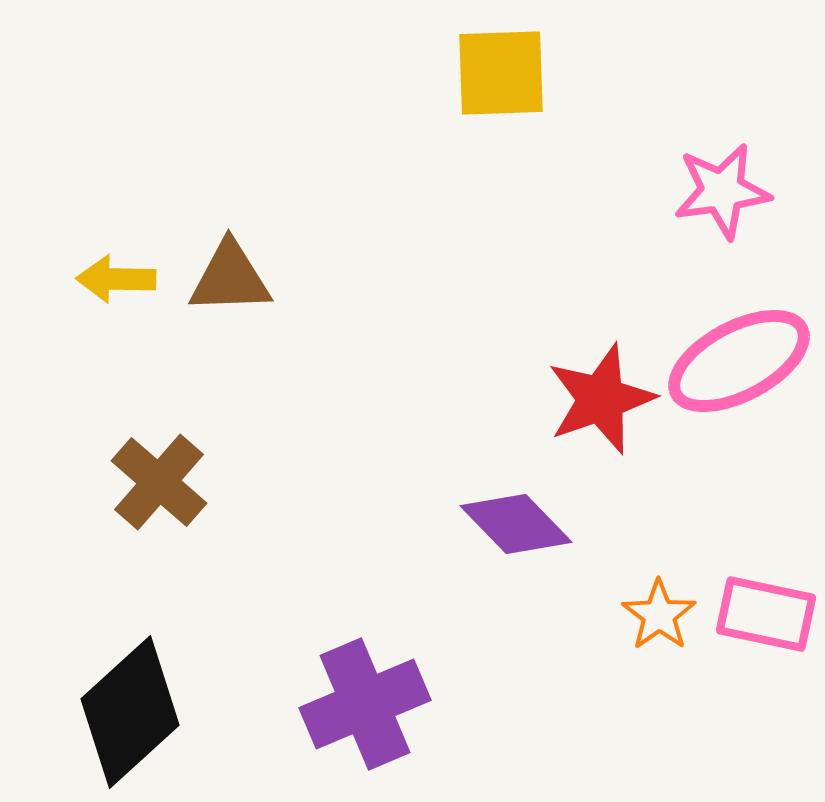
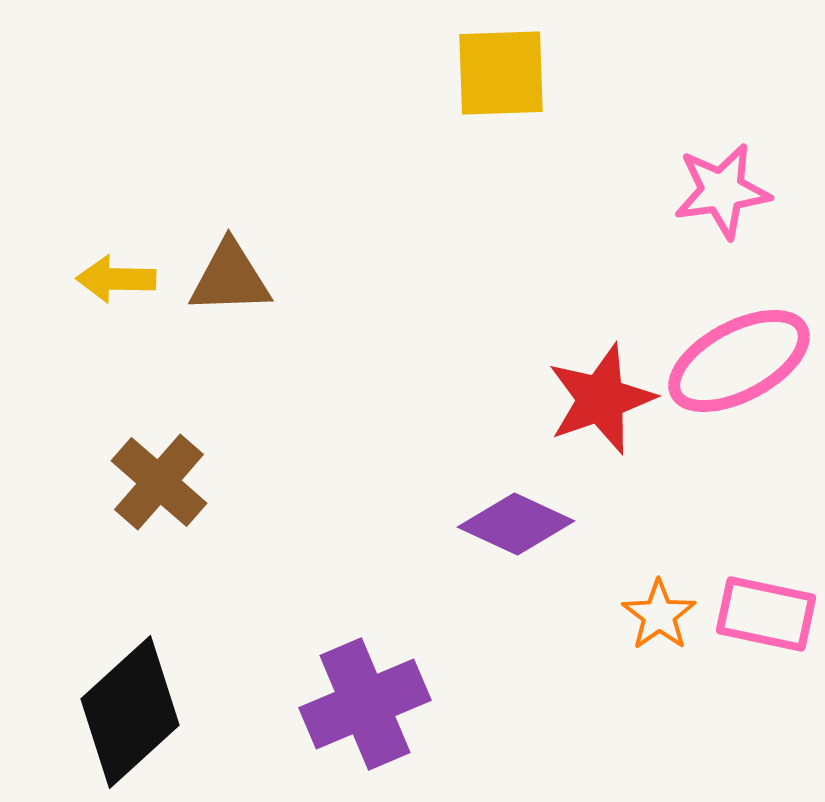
purple diamond: rotated 21 degrees counterclockwise
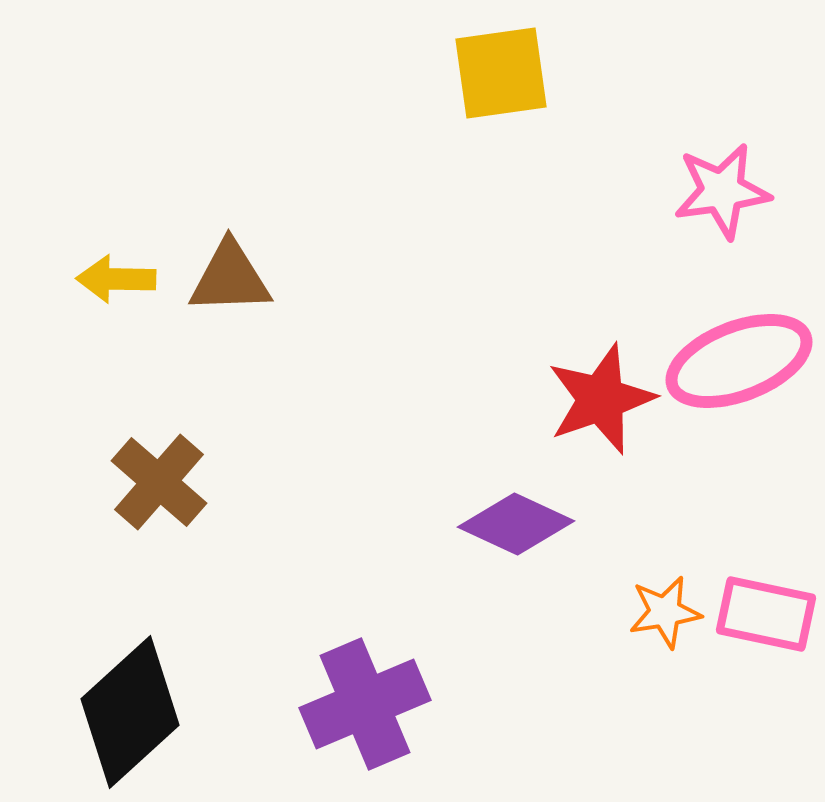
yellow square: rotated 6 degrees counterclockwise
pink ellipse: rotated 7 degrees clockwise
orange star: moved 6 px right, 3 px up; rotated 26 degrees clockwise
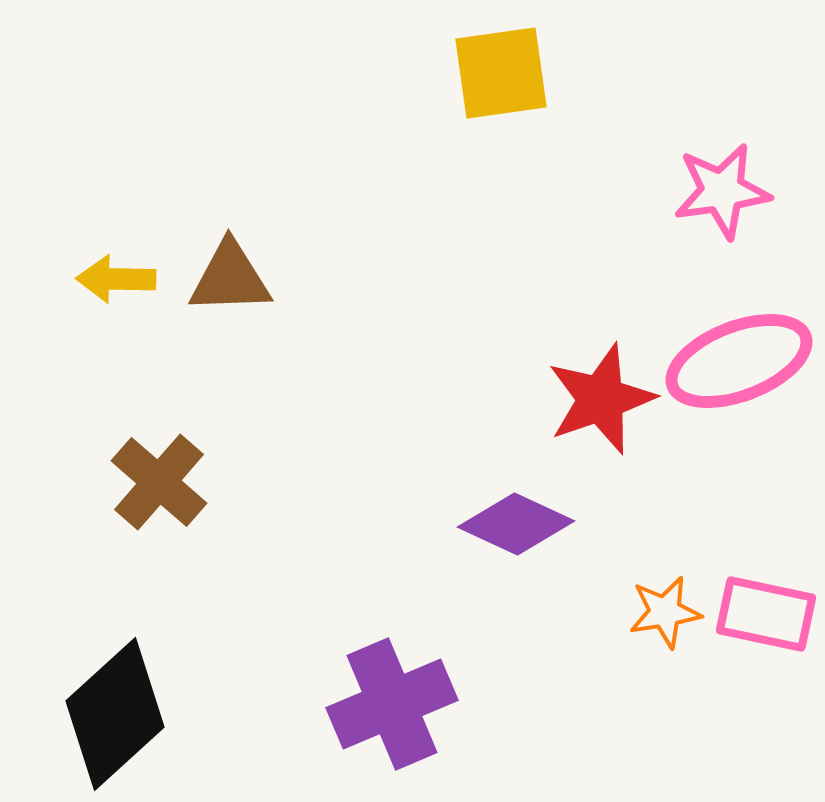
purple cross: moved 27 px right
black diamond: moved 15 px left, 2 px down
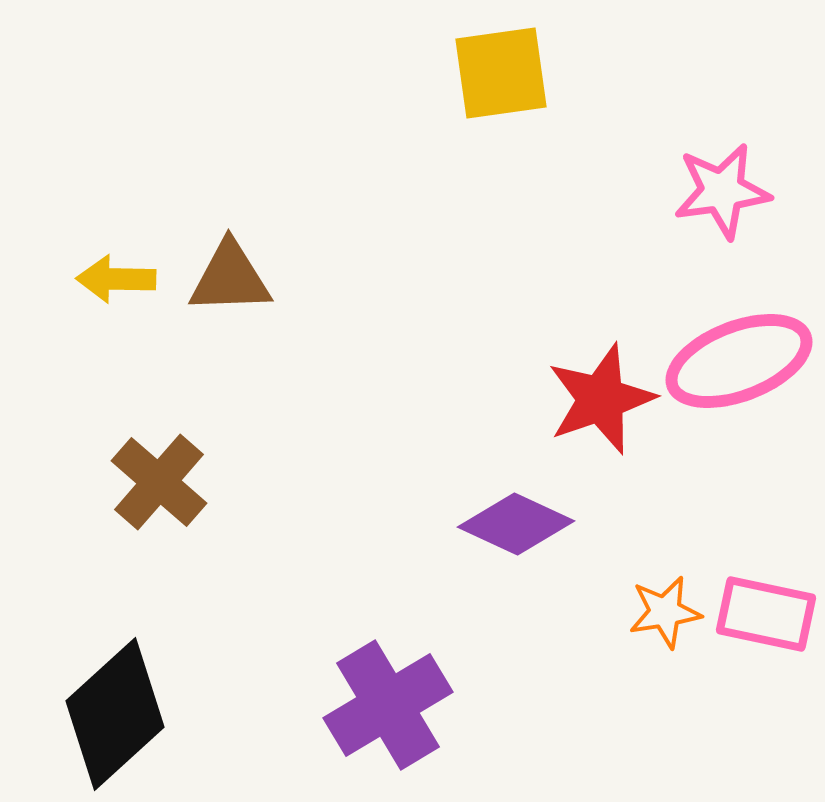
purple cross: moved 4 px left, 1 px down; rotated 8 degrees counterclockwise
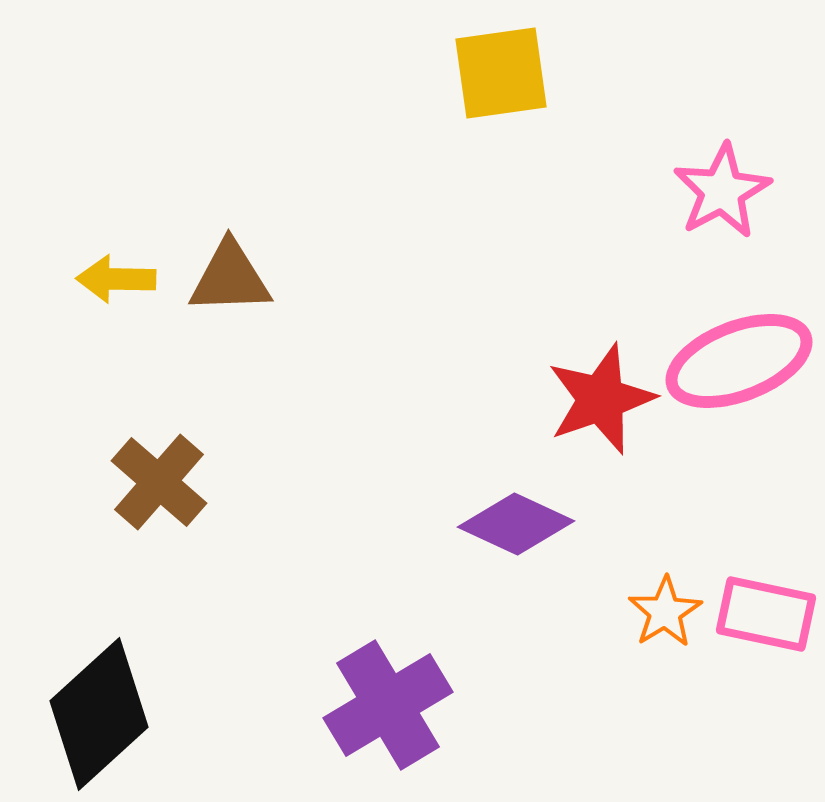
pink star: rotated 20 degrees counterclockwise
orange star: rotated 22 degrees counterclockwise
black diamond: moved 16 px left
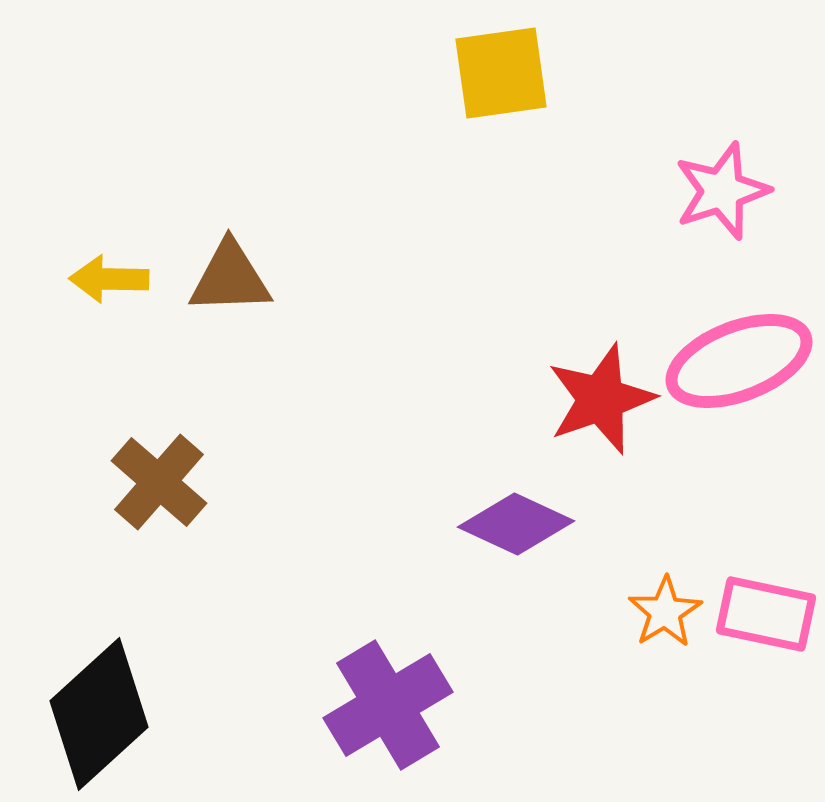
pink star: rotated 10 degrees clockwise
yellow arrow: moved 7 px left
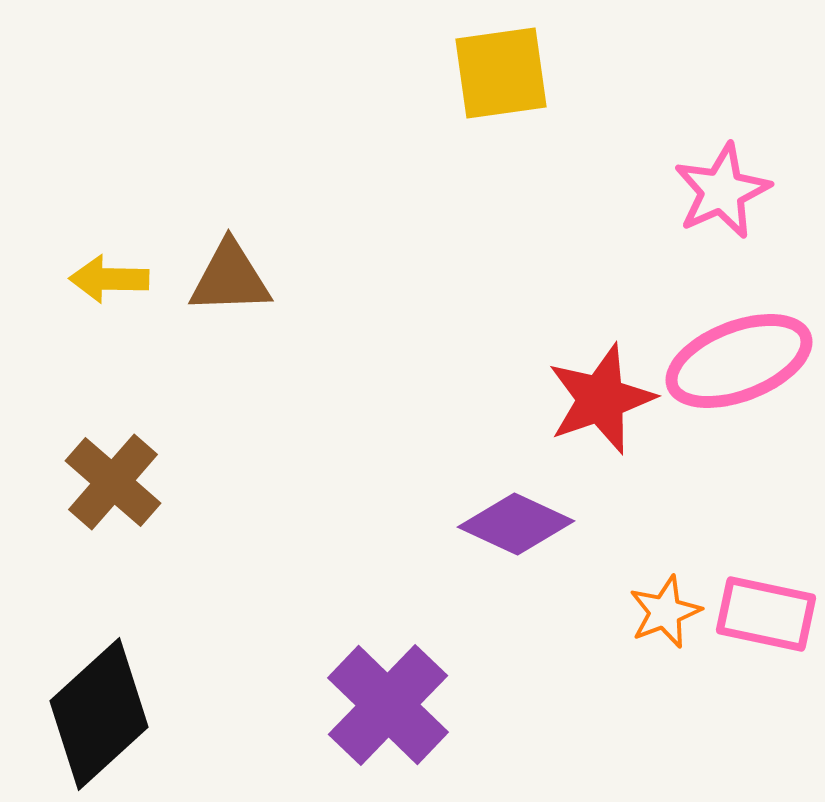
pink star: rotated 6 degrees counterclockwise
brown cross: moved 46 px left
orange star: rotated 10 degrees clockwise
purple cross: rotated 15 degrees counterclockwise
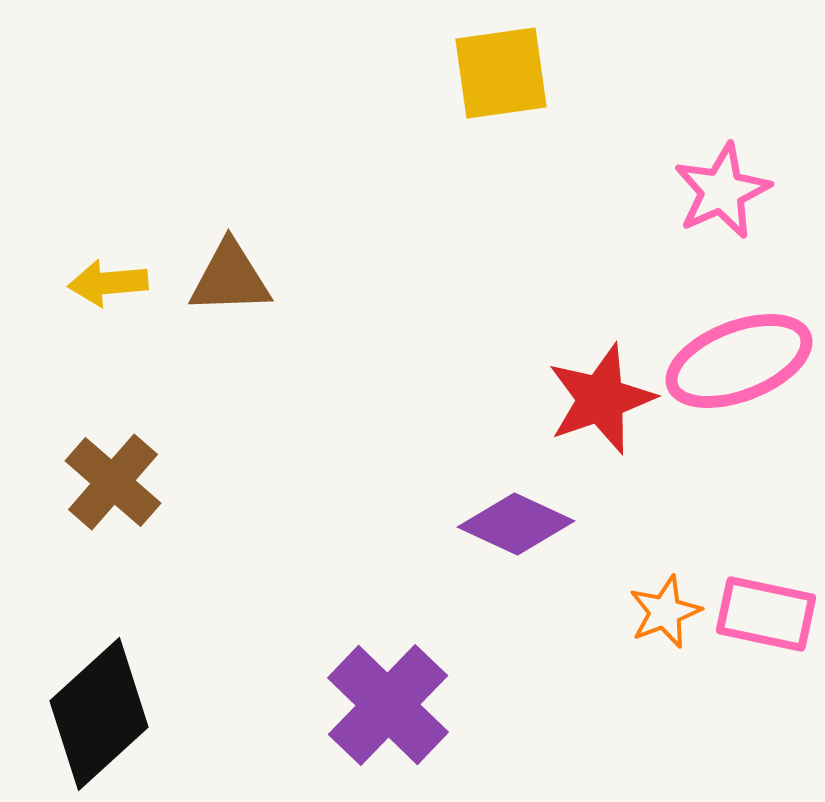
yellow arrow: moved 1 px left, 4 px down; rotated 6 degrees counterclockwise
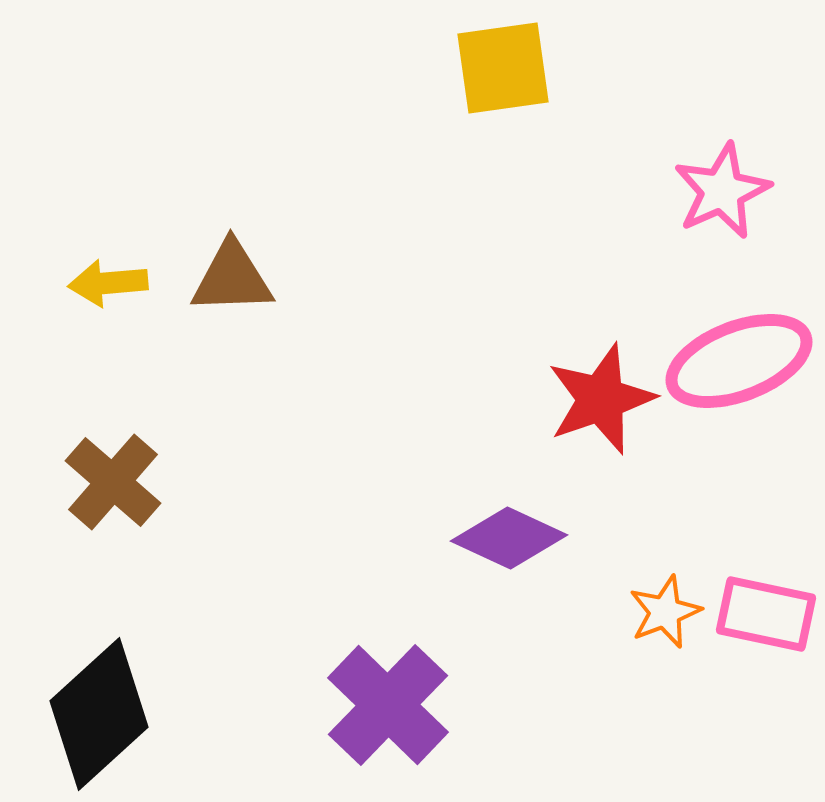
yellow square: moved 2 px right, 5 px up
brown triangle: moved 2 px right
purple diamond: moved 7 px left, 14 px down
